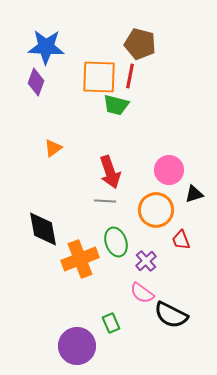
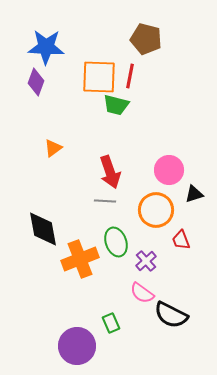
brown pentagon: moved 6 px right, 5 px up
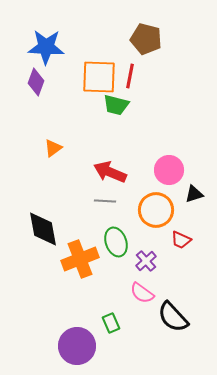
red arrow: rotated 132 degrees clockwise
red trapezoid: rotated 45 degrees counterclockwise
black semicircle: moved 2 px right, 2 px down; rotated 20 degrees clockwise
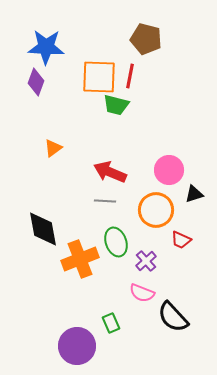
pink semicircle: rotated 15 degrees counterclockwise
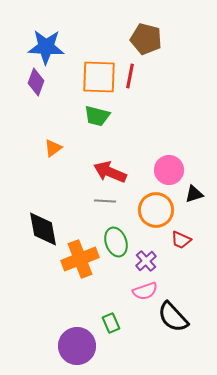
green trapezoid: moved 19 px left, 11 px down
pink semicircle: moved 3 px right, 2 px up; rotated 40 degrees counterclockwise
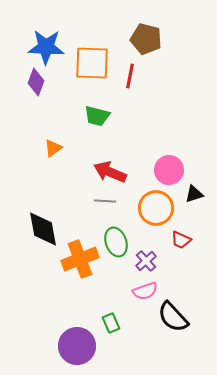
orange square: moved 7 px left, 14 px up
orange circle: moved 2 px up
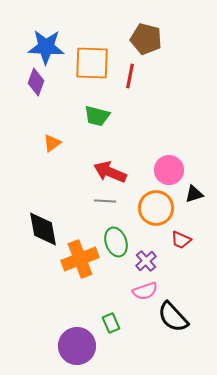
orange triangle: moved 1 px left, 5 px up
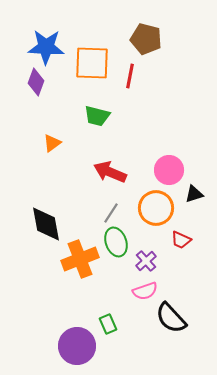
gray line: moved 6 px right, 12 px down; rotated 60 degrees counterclockwise
black diamond: moved 3 px right, 5 px up
black semicircle: moved 2 px left, 1 px down
green rectangle: moved 3 px left, 1 px down
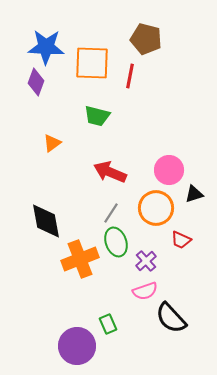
black diamond: moved 3 px up
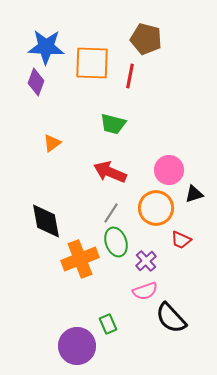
green trapezoid: moved 16 px right, 8 px down
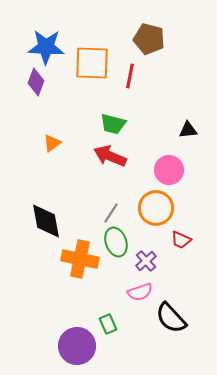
brown pentagon: moved 3 px right
red arrow: moved 16 px up
black triangle: moved 6 px left, 64 px up; rotated 12 degrees clockwise
orange cross: rotated 33 degrees clockwise
pink semicircle: moved 5 px left, 1 px down
